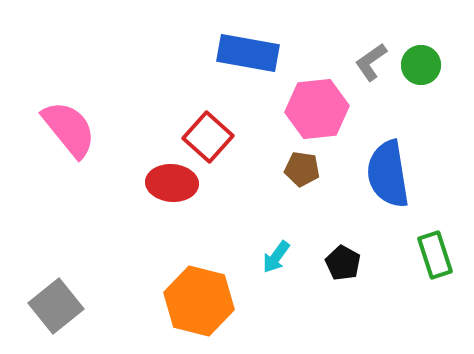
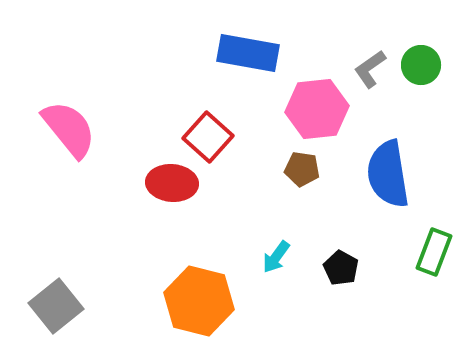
gray L-shape: moved 1 px left, 7 px down
green rectangle: moved 1 px left, 3 px up; rotated 39 degrees clockwise
black pentagon: moved 2 px left, 5 px down
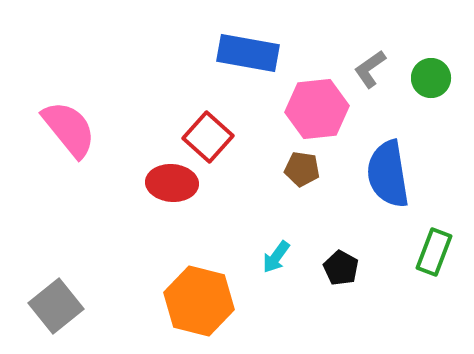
green circle: moved 10 px right, 13 px down
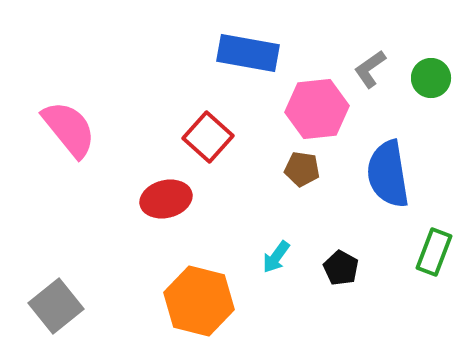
red ellipse: moved 6 px left, 16 px down; rotated 18 degrees counterclockwise
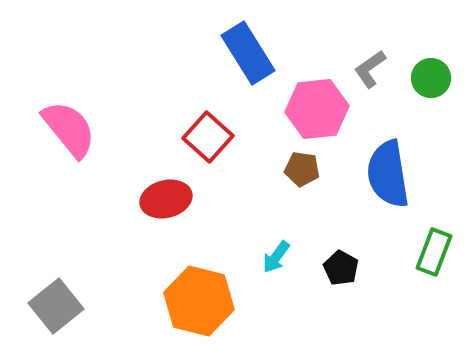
blue rectangle: rotated 48 degrees clockwise
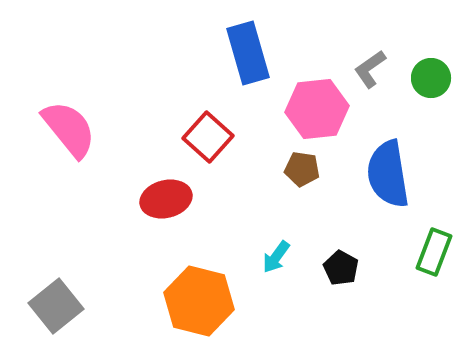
blue rectangle: rotated 16 degrees clockwise
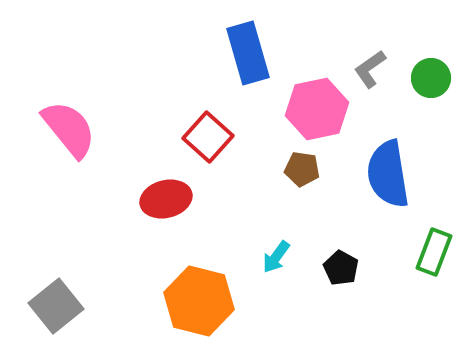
pink hexagon: rotated 6 degrees counterclockwise
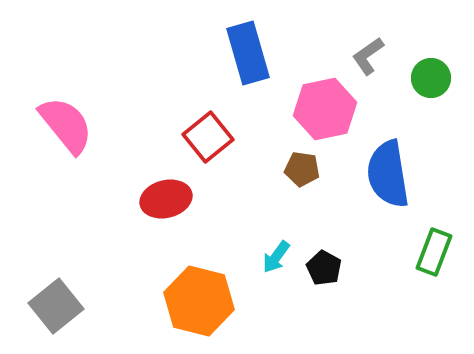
gray L-shape: moved 2 px left, 13 px up
pink hexagon: moved 8 px right
pink semicircle: moved 3 px left, 4 px up
red square: rotated 9 degrees clockwise
black pentagon: moved 17 px left
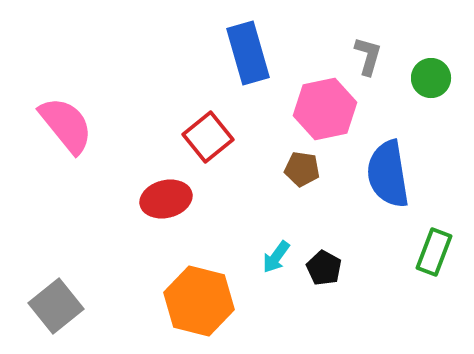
gray L-shape: rotated 141 degrees clockwise
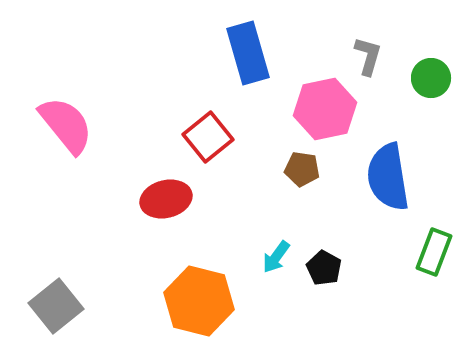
blue semicircle: moved 3 px down
